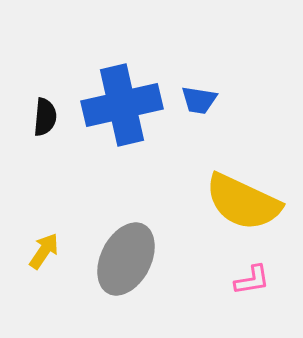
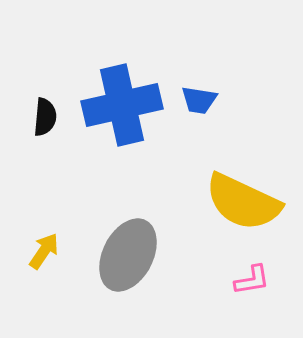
gray ellipse: moved 2 px right, 4 px up
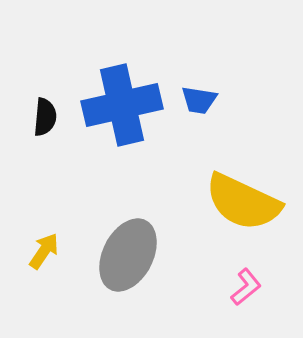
pink L-shape: moved 6 px left, 7 px down; rotated 30 degrees counterclockwise
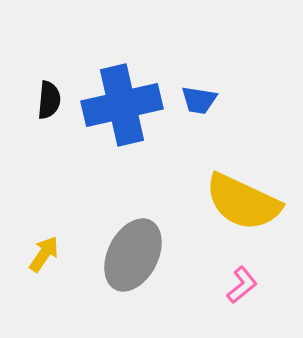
black semicircle: moved 4 px right, 17 px up
yellow arrow: moved 3 px down
gray ellipse: moved 5 px right
pink L-shape: moved 4 px left, 2 px up
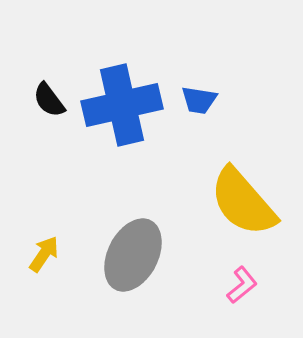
black semicircle: rotated 138 degrees clockwise
yellow semicircle: rotated 24 degrees clockwise
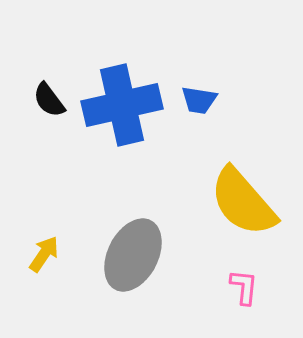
pink L-shape: moved 2 px right, 2 px down; rotated 45 degrees counterclockwise
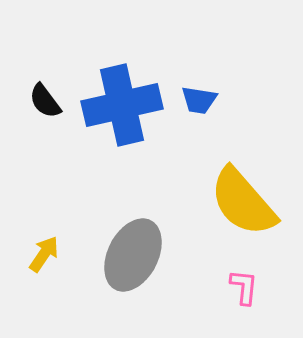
black semicircle: moved 4 px left, 1 px down
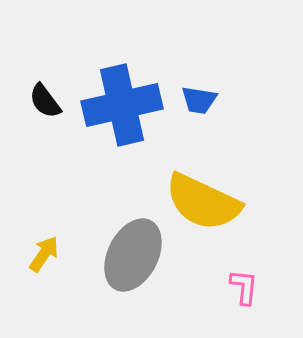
yellow semicircle: moved 40 px left; rotated 24 degrees counterclockwise
